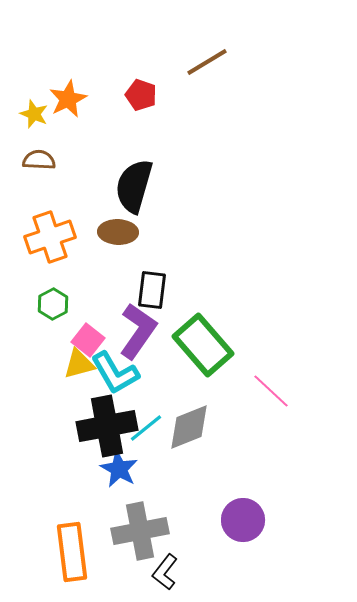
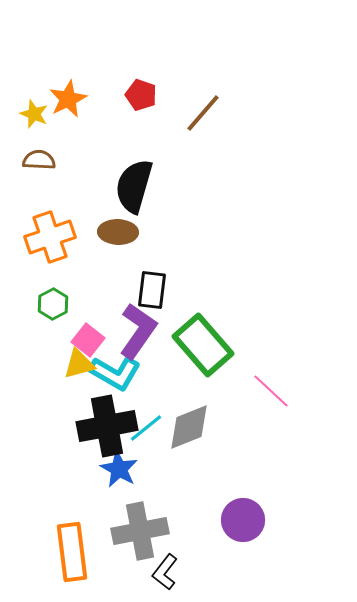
brown line: moved 4 px left, 51 px down; rotated 18 degrees counterclockwise
cyan L-shape: rotated 30 degrees counterclockwise
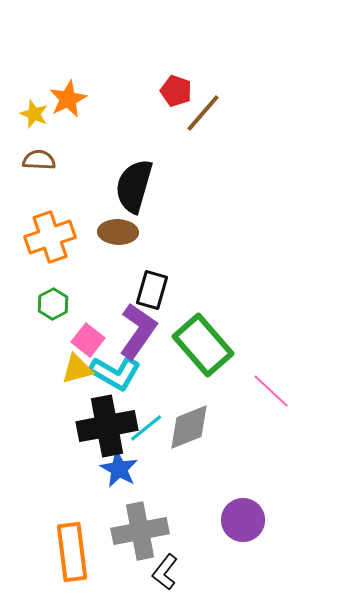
red pentagon: moved 35 px right, 4 px up
black rectangle: rotated 9 degrees clockwise
yellow triangle: moved 2 px left, 5 px down
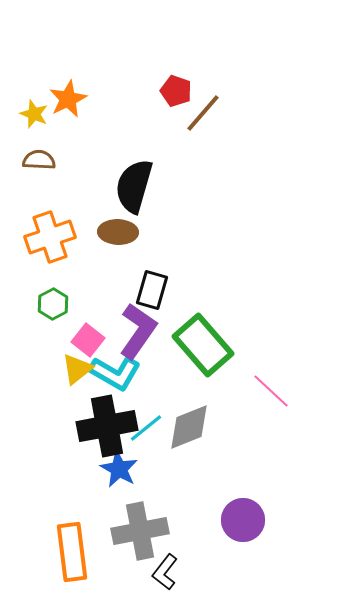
yellow triangle: rotated 24 degrees counterclockwise
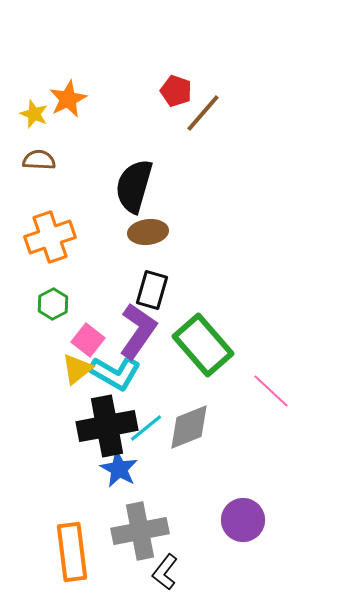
brown ellipse: moved 30 px right; rotated 9 degrees counterclockwise
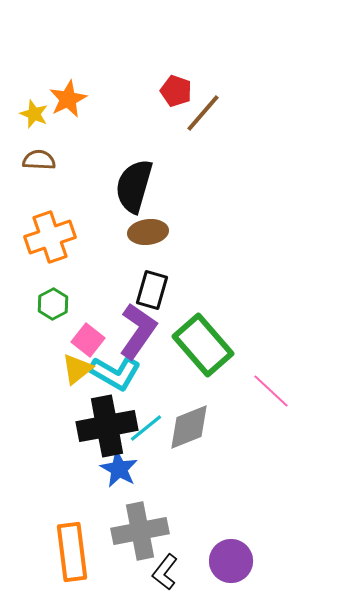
purple circle: moved 12 px left, 41 px down
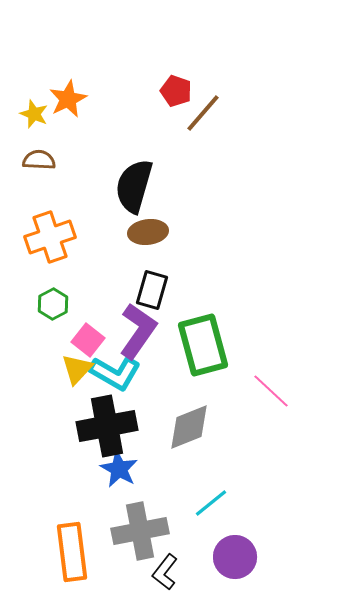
green rectangle: rotated 26 degrees clockwise
yellow triangle: rotated 8 degrees counterclockwise
cyan line: moved 65 px right, 75 px down
purple circle: moved 4 px right, 4 px up
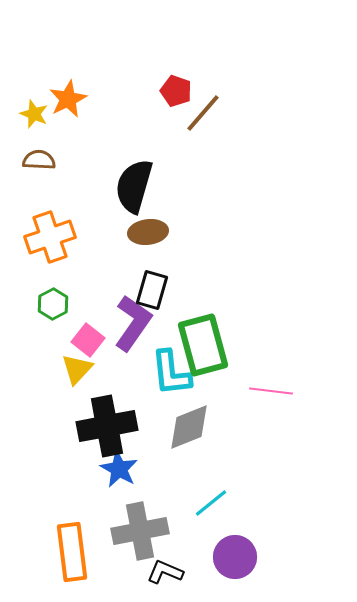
purple L-shape: moved 5 px left, 8 px up
cyan L-shape: moved 56 px right; rotated 54 degrees clockwise
pink line: rotated 36 degrees counterclockwise
black L-shape: rotated 75 degrees clockwise
